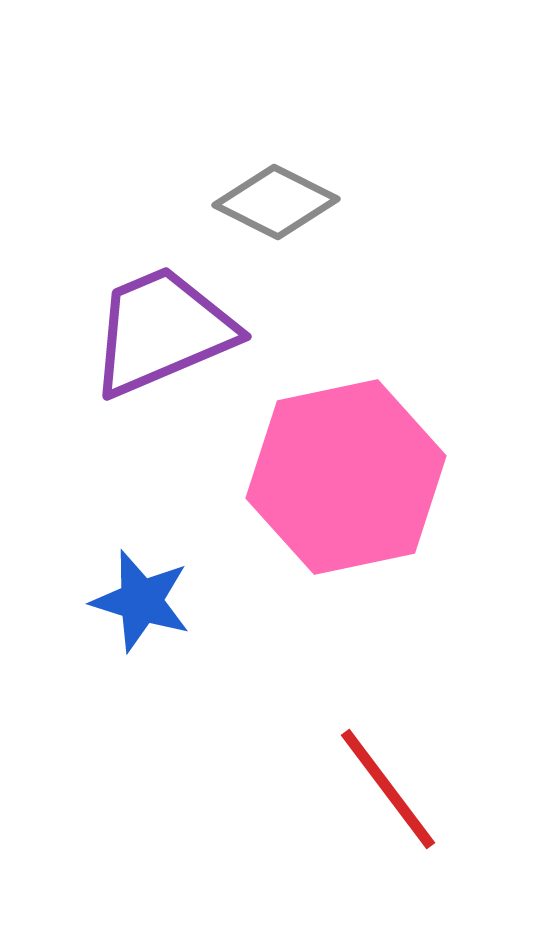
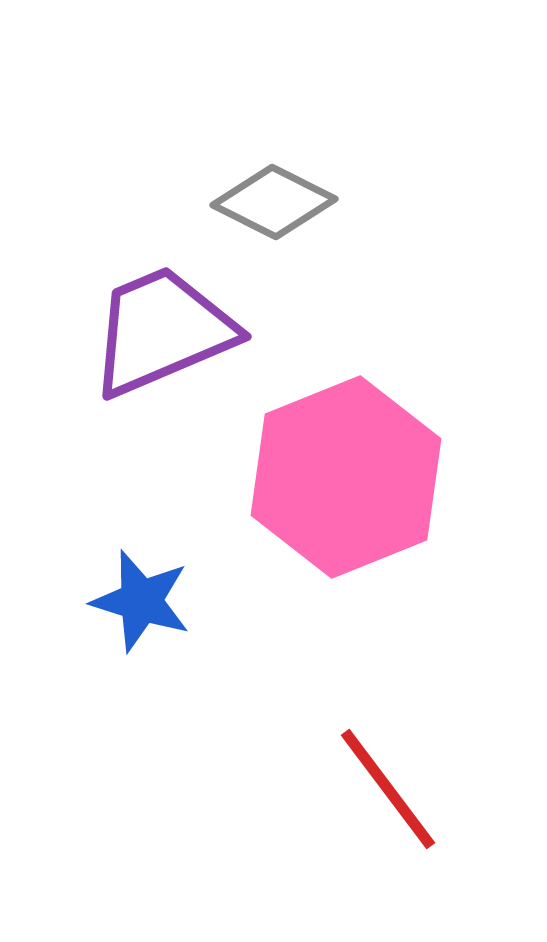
gray diamond: moved 2 px left
pink hexagon: rotated 10 degrees counterclockwise
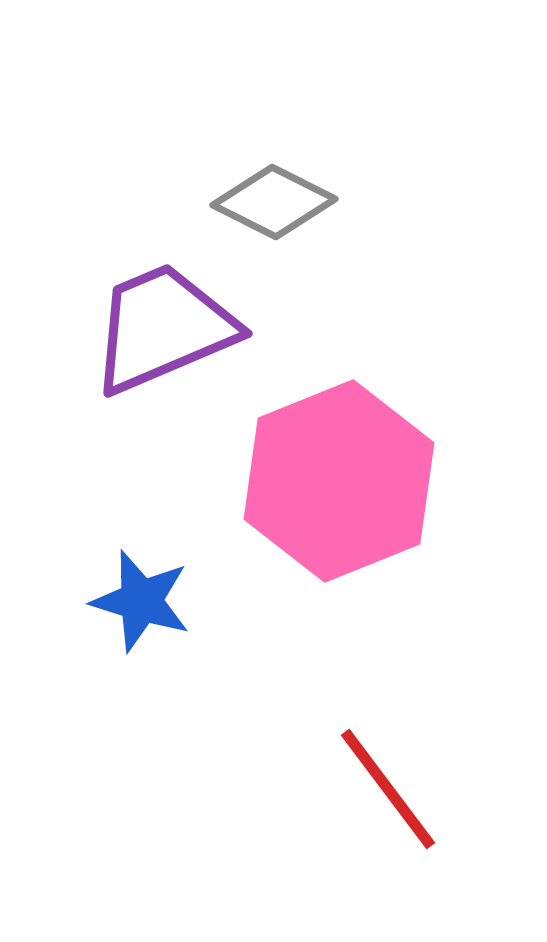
purple trapezoid: moved 1 px right, 3 px up
pink hexagon: moved 7 px left, 4 px down
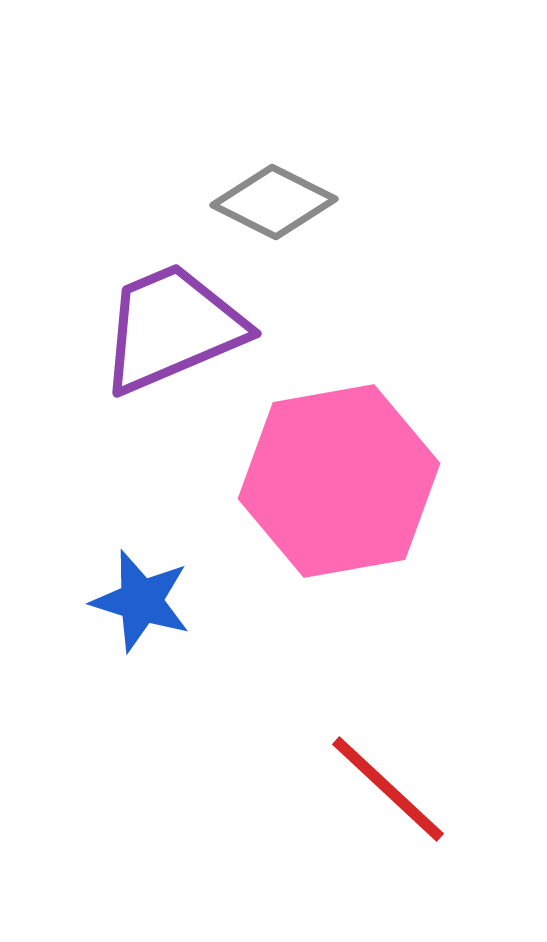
purple trapezoid: moved 9 px right
pink hexagon: rotated 12 degrees clockwise
red line: rotated 10 degrees counterclockwise
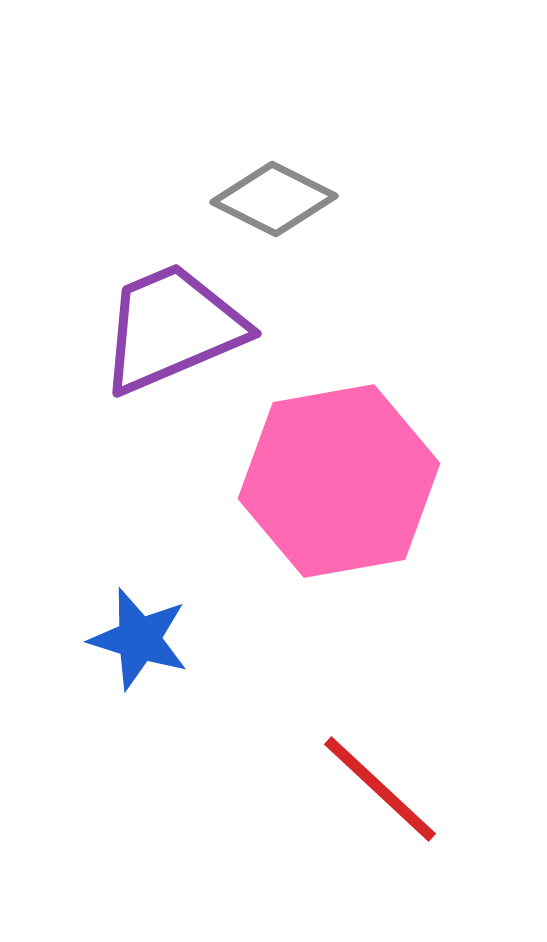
gray diamond: moved 3 px up
blue star: moved 2 px left, 38 px down
red line: moved 8 px left
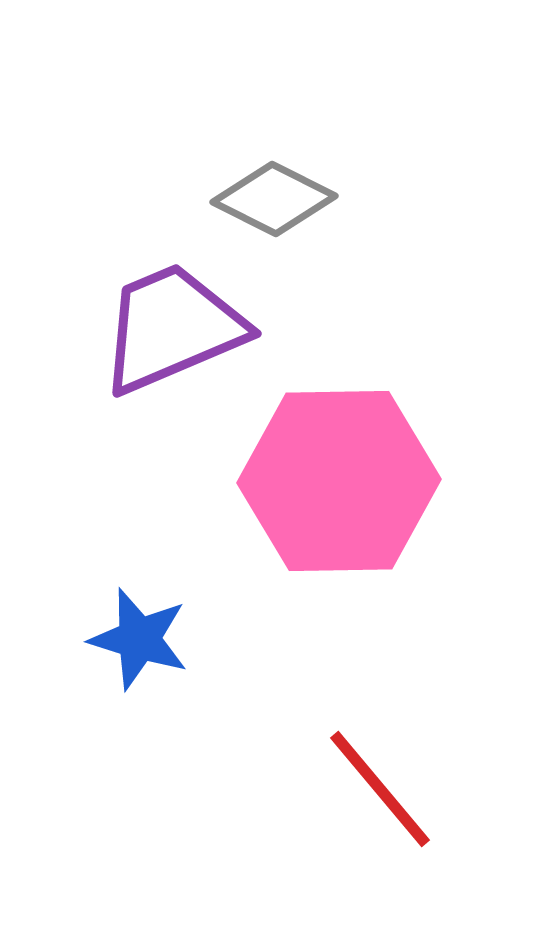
pink hexagon: rotated 9 degrees clockwise
red line: rotated 7 degrees clockwise
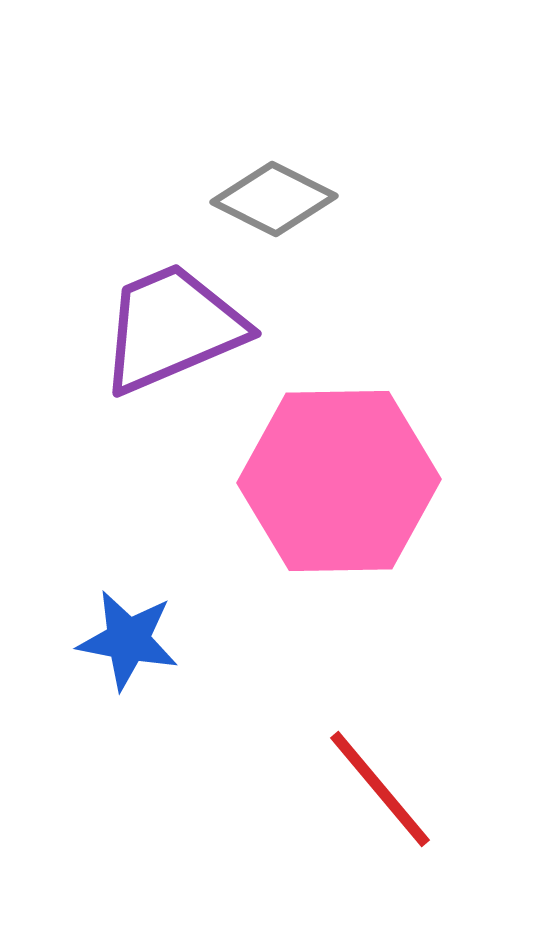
blue star: moved 11 px left, 1 px down; rotated 6 degrees counterclockwise
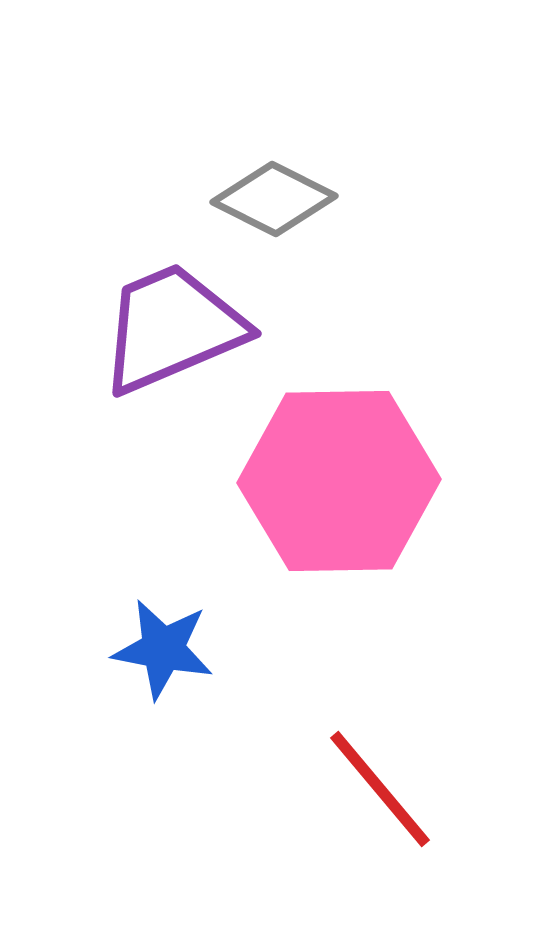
blue star: moved 35 px right, 9 px down
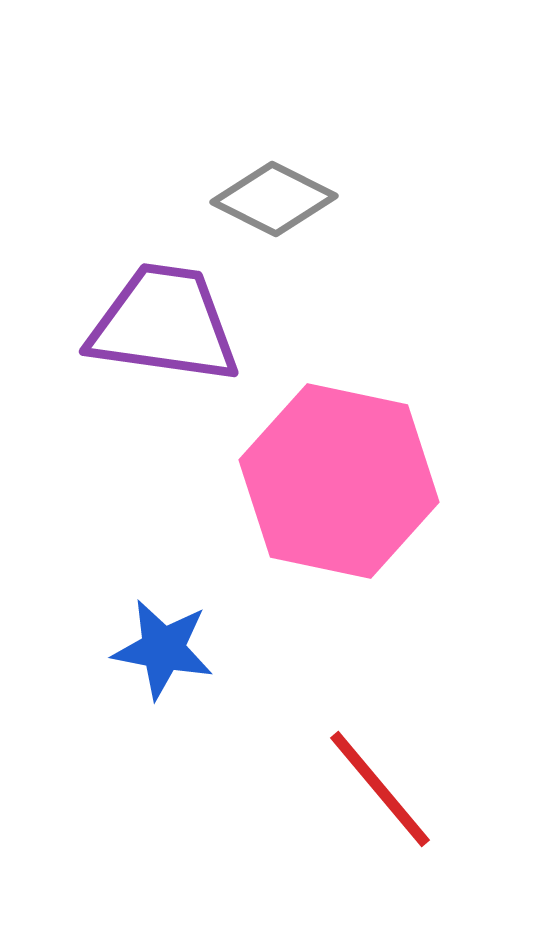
purple trapezoid: moved 8 px left, 4 px up; rotated 31 degrees clockwise
pink hexagon: rotated 13 degrees clockwise
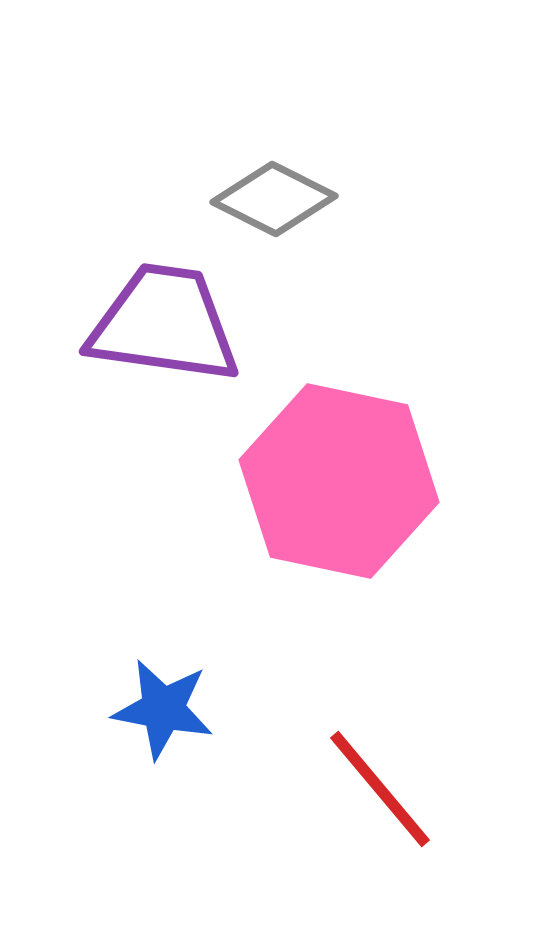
blue star: moved 60 px down
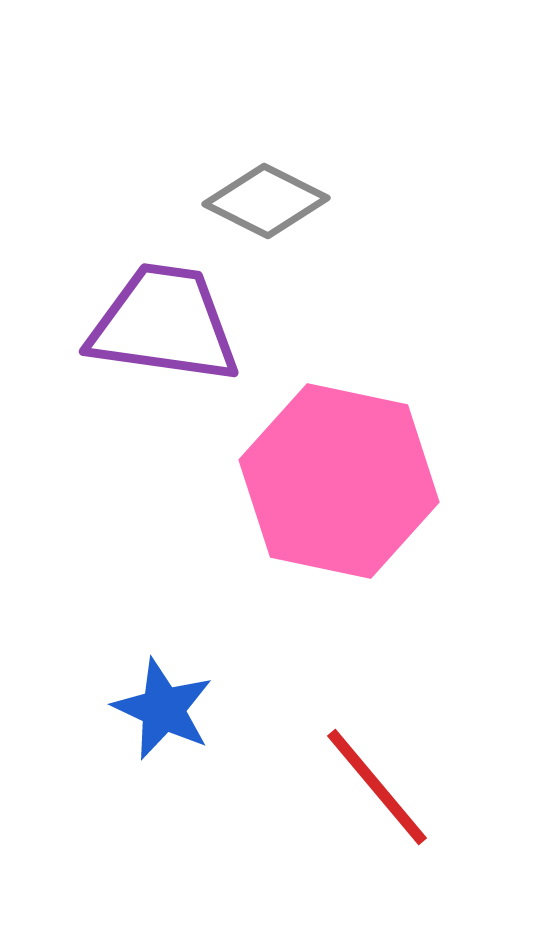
gray diamond: moved 8 px left, 2 px down
blue star: rotated 14 degrees clockwise
red line: moved 3 px left, 2 px up
